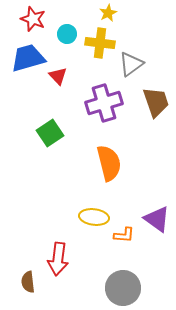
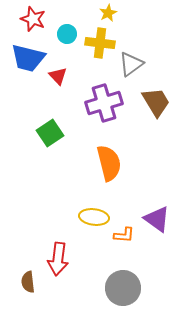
blue trapezoid: rotated 150 degrees counterclockwise
brown trapezoid: rotated 12 degrees counterclockwise
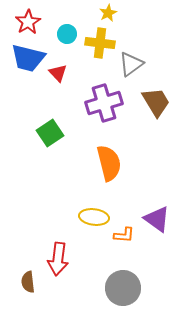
red star: moved 5 px left, 3 px down; rotated 20 degrees clockwise
red triangle: moved 3 px up
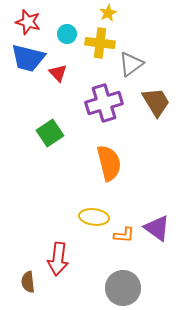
red star: rotated 25 degrees counterclockwise
purple triangle: moved 9 px down
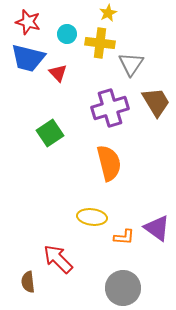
gray triangle: rotated 20 degrees counterclockwise
purple cross: moved 6 px right, 5 px down
yellow ellipse: moved 2 px left
orange L-shape: moved 2 px down
red arrow: rotated 128 degrees clockwise
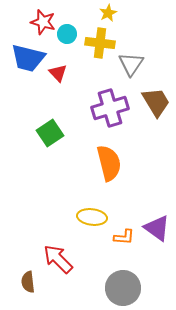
red star: moved 15 px right
